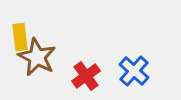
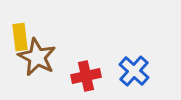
red cross: rotated 24 degrees clockwise
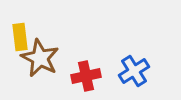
brown star: moved 3 px right, 1 px down
blue cross: rotated 16 degrees clockwise
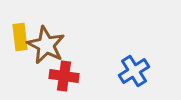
brown star: moved 6 px right, 13 px up
red cross: moved 22 px left; rotated 20 degrees clockwise
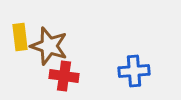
brown star: moved 3 px right, 1 px down; rotated 9 degrees counterclockwise
blue cross: rotated 28 degrees clockwise
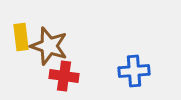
yellow rectangle: moved 1 px right
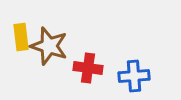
blue cross: moved 5 px down
red cross: moved 24 px right, 8 px up
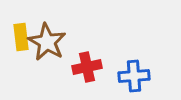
brown star: moved 2 px left, 4 px up; rotated 12 degrees clockwise
red cross: moved 1 px left, 1 px up; rotated 20 degrees counterclockwise
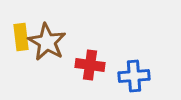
red cross: moved 3 px right, 2 px up; rotated 20 degrees clockwise
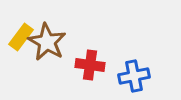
yellow rectangle: rotated 44 degrees clockwise
blue cross: rotated 8 degrees counterclockwise
